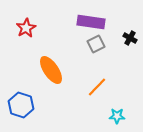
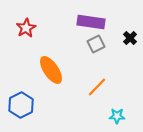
black cross: rotated 16 degrees clockwise
blue hexagon: rotated 15 degrees clockwise
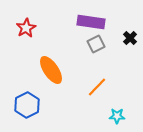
blue hexagon: moved 6 px right
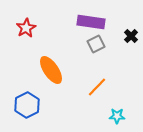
black cross: moved 1 px right, 2 px up
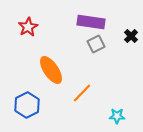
red star: moved 2 px right, 1 px up
orange line: moved 15 px left, 6 px down
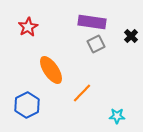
purple rectangle: moved 1 px right
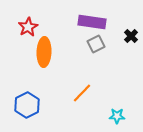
orange ellipse: moved 7 px left, 18 px up; rotated 36 degrees clockwise
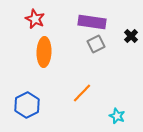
red star: moved 7 px right, 8 px up; rotated 18 degrees counterclockwise
cyan star: rotated 21 degrees clockwise
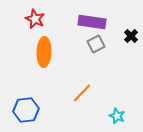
blue hexagon: moved 1 px left, 5 px down; rotated 20 degrees clockwise
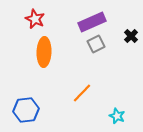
purple rectangle: rotated 32 degrees counterclockwise
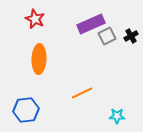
purple rectangle: moved 1 px left, 2 px down
black cross: rotated 16 degrees clockwise
gray square: moved 11 px right, 8 px up
orange ellipse: moved 5 px left, 7 px down
orange line: rotated 20 degrees clockwise
cyan star: rotated 21 degrees counterclockwise
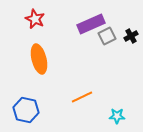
orange ellipse: rotated 16 degrees counterclockwise
orange line: moved 4 px down
blue hexagon: rotated 20 degrees clockwise
